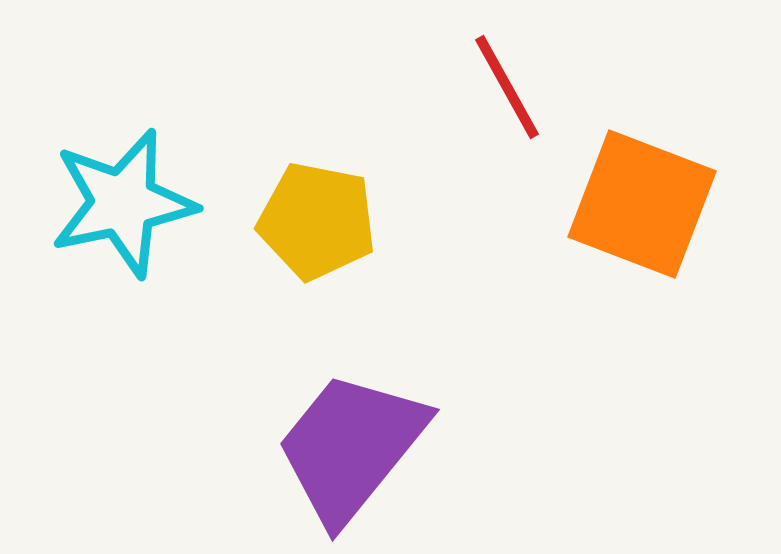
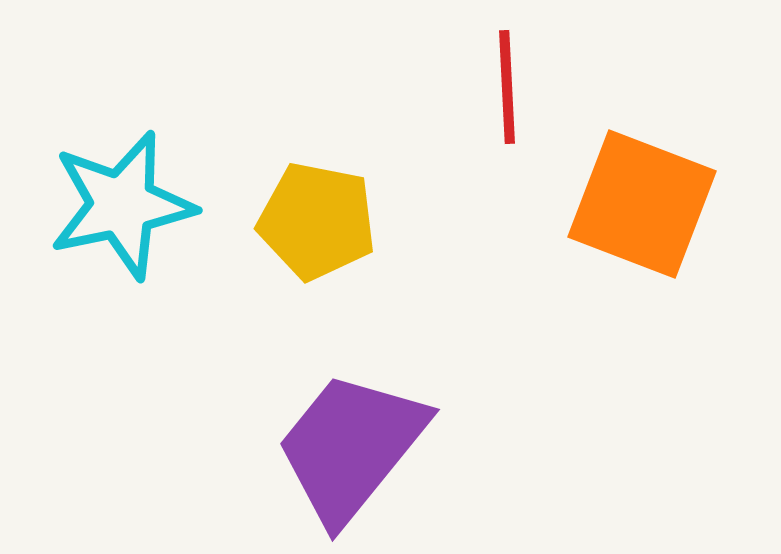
red line: rotated 26 degrees clockwise
cyan star: moved 1 px left, 2 px down
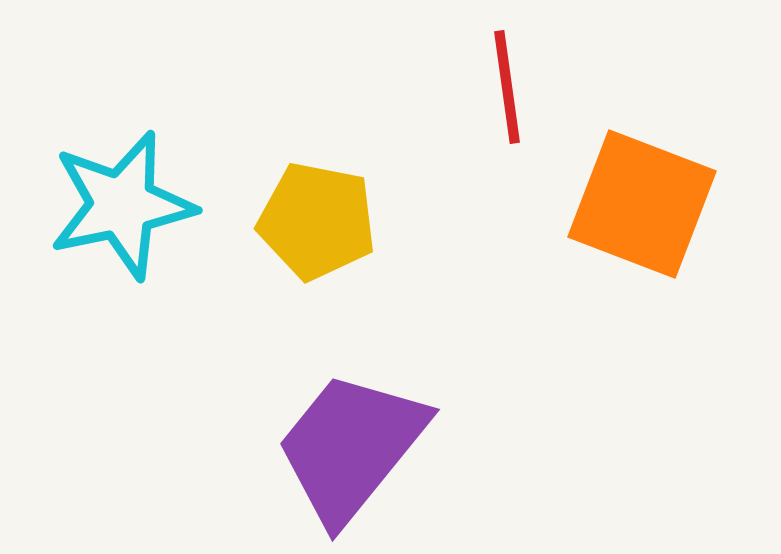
red line: rotated 5 degrees counterclockwise
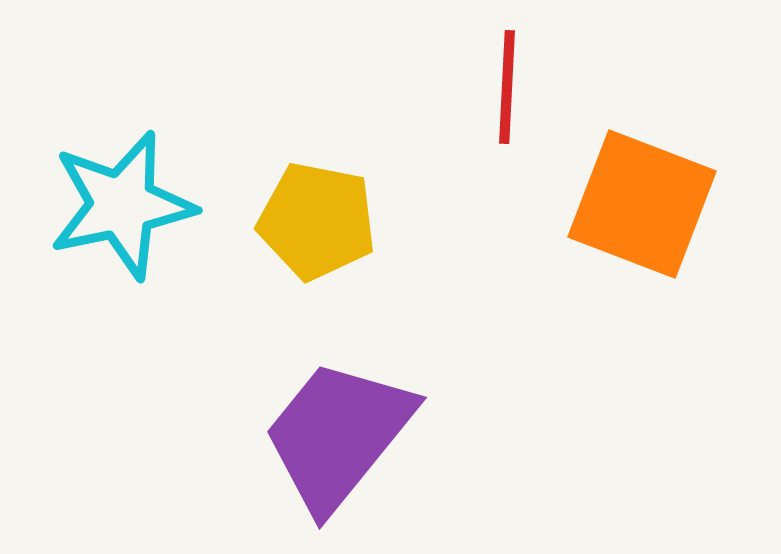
red line: rotated 11 degrees clockwise
purple trapezoid: moved 13 px left, 12 px up
